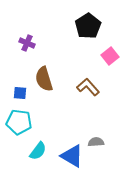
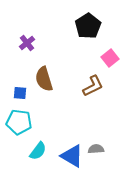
purple cross: rotated 28 degrees clockwise
pink square: moved 2 px down
brown L-shape: moved 5 px right, 1 px up; rotated 105 degrees clockwise
gray semicircle: moved 7 px down
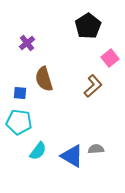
brown L-shape: rotated 15 degrees counterclockwise
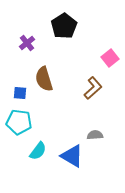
black pentagon: moved 24 px left
brown L-shape: moved 2 px down
gray semicircle: moved 1 px left, 14 px up
